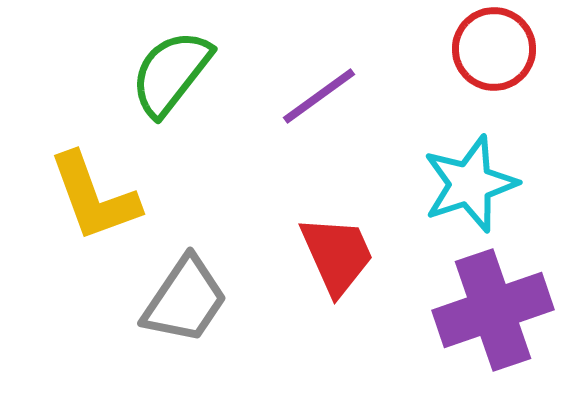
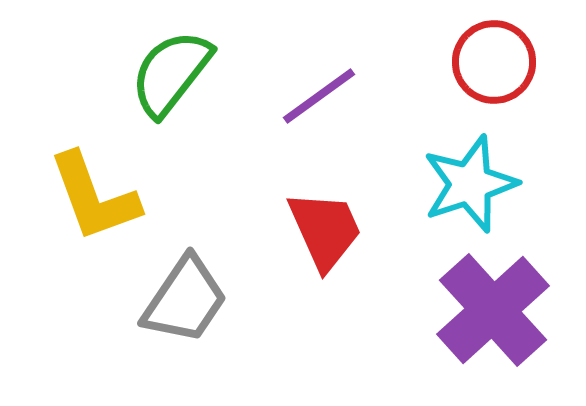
red circle: moved 13 px down
red trapezoid: moved 12 px left, 25 px up
purple cross: rotated 23 degrees counterclockwise
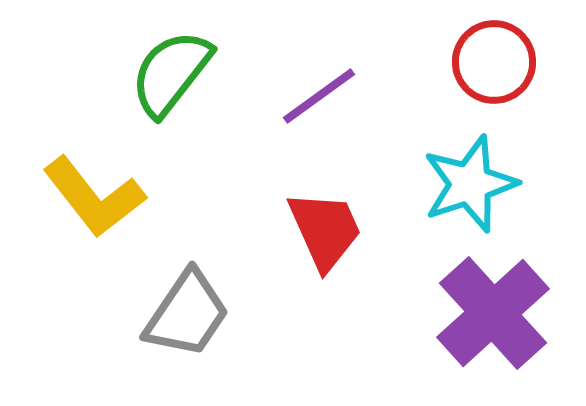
yellow L-shape: rotated 18 degrees counterclockwise
gray trapezoid: moved 2 px right, 14 px down
purple cross: moved 3 px down
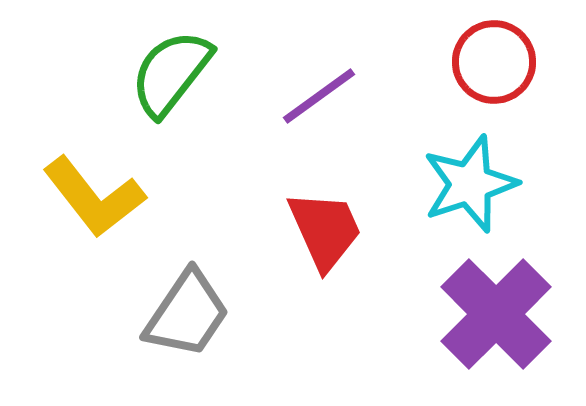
purple cross: moved 3 px right, 1 px down; rotated 3 degrees counterclockwise
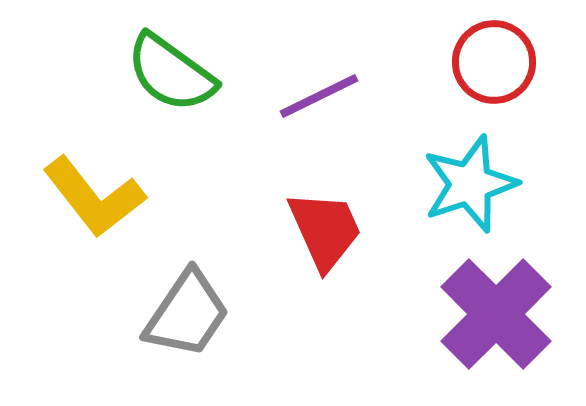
green semicircle: rotated 92 degrees counterclockwise
purple line: rotated 10 degrees clockwise
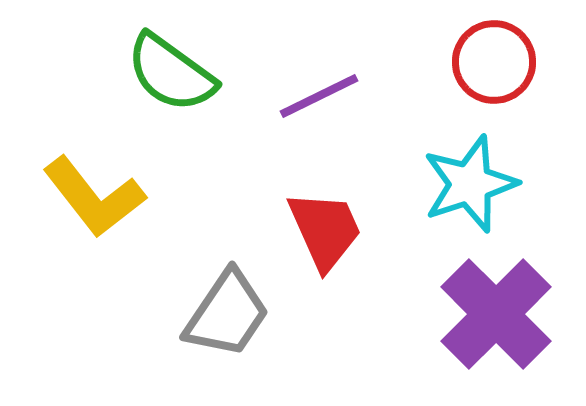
gray trapezoid: moved 40 px right
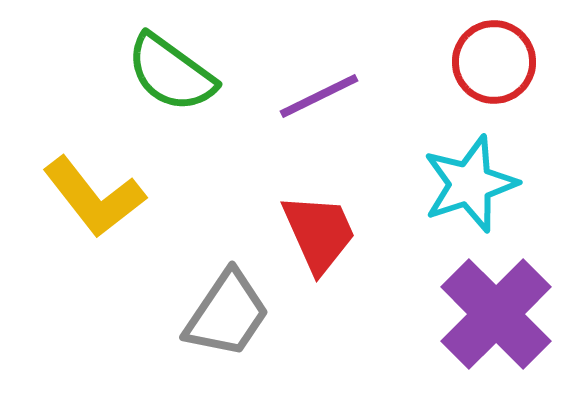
red trapezoid: moved 6 px left, 3 px down
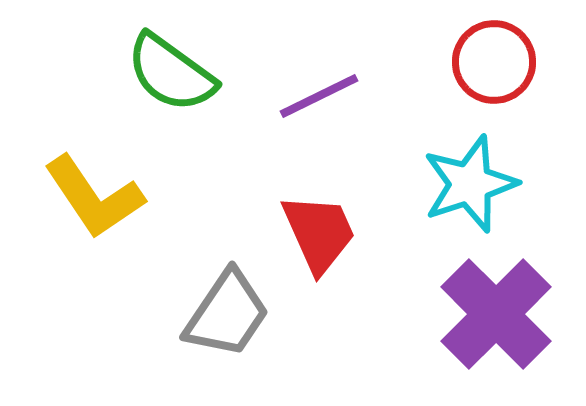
yellow L-shape: rotated 4 degrees clockwise
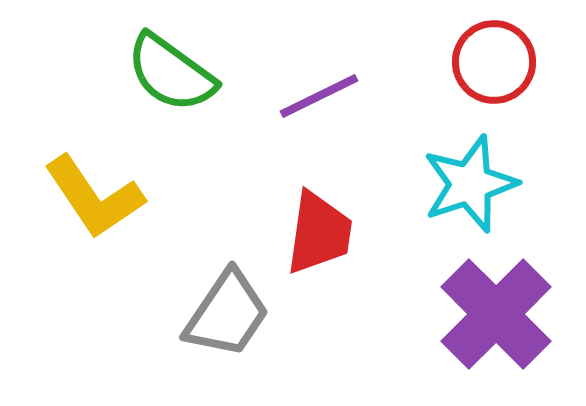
red trapezoid: rotated 32 degrees clockwise
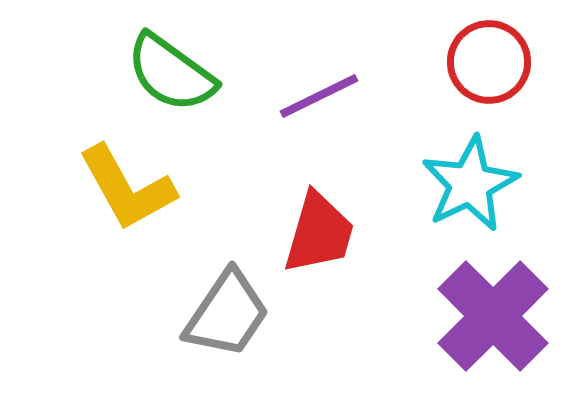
red circle: moved 5 px left
cyan star: rotated 8 degrees counterclockwise
yellow L-shape: moved 33 px right, 9 px up; rotated 5 degrees clockwise
red trapezoid: rotated 8 degrees clockwise
purple cross: moved 3 px left, 2 px down
